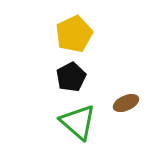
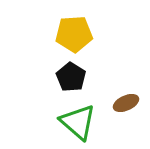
yellow pentagon: rotated 21 degrees clockwise
black pentagon: rotated 12 degrees counterclockwise
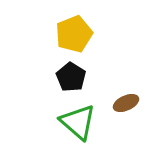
yellow pentagon: rotated 18 degrees counterclockwise
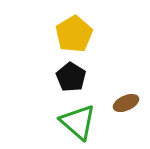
yellow pentagon: rotated 9 degrees counterclockwise
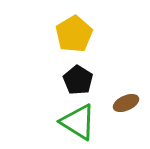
black pentagon: moved 7 px right, 3 px down
green triangle: rotated 9 degrees counterclockwise
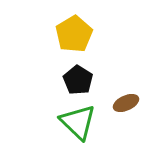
green triangle: rotated 12 degrees clockwise
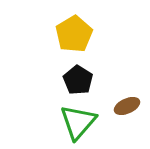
brown ellipse: moved 1 px right, 3 px down
green triangle: rotated 27 degrees clockwise
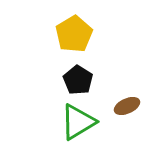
green triangle: rotated 18 degrees clockwise
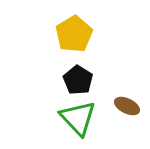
brown ellipse: rotated 50 degrees clockwise
green triangle: moved 4 px up; rotated 42 degrees counterclockwise
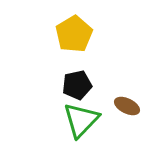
black pentagon: moved 1 px left, 5 px down; rotated 28 degrees clockwise
green triangle: moved 3 px right, 2 px down; rotated 27 degrees clockwise
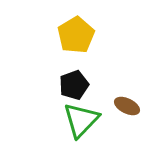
yellow pentagon: moved 2 px right, 1 px down
black pentagon: moved 3 px left; rotated 8 degrees counterclockwise
